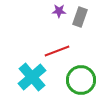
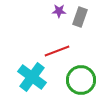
cyan cross: rotated 12 degrees counterclockwise
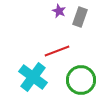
purple star: rotated 24 degrees clockwise
cyan cross: moved 1 px right
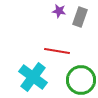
purple star: rotated 16 degrees counterclockwise
red line: rotated 30 degrees clockwise
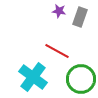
red line: rotated 20 degrees clockwise
green circle: moved 1 px up
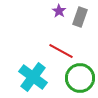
purple star: rotated 24 degrees clockwise
red line: moved 4 px right
green circle: moved 1 px left, 1 px up
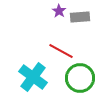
gray rectangle: rotated 66 degrees clockwise
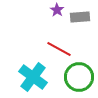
purple star: moved 2 px left, 1 px up
red line: moved 2 px left, 2 px up
green circle: moved 1 px left, 1 px up
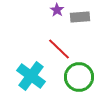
red line: rotated 15 degrees clockwise
cyan cross: moved 2 px left, 1 px up
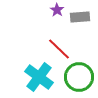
cyan cross: moved 8 px right, 1 px down
